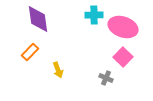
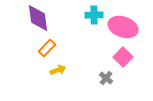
purple diamond: moved 1 px up
orange rectangle: moved 17 px right, 4 px up
yellow arrow: rotated 91 degrees counterclockwise
gray cross: rotated 16 degrees clockwise
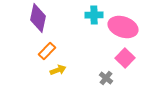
purple diamond: rotated 20 degrees clockwise
orange rectangle: moved 3 px down
pink square: moved 2 px right, 1 px down
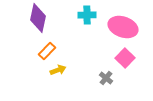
cyan cross: moved 7 px left
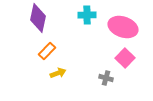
yellow arrow: moved 3 px down
gray cross: rotated 24 degrees counterclockwise
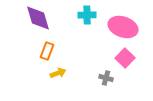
purple diamond: rotated 28 degrees counterclockwise
orange rectangle: rotated 24 degrees counterclockwise
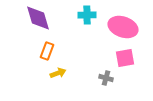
pink square: rotated 36 degrees clockwise
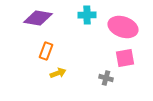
purple diamond: rotated 64 degrees counterclockwise
orange rectangle: moved 1 px left
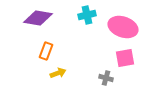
cyan cross: rotated 12 degrees counterclockwise
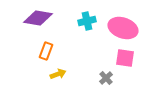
cyan cross: moved 6 px down
pink ellipse: moved 1 px down
pink square: rotated 18 degrees clockwise
yellow arrow: moved 1 px down
gray cross: rotated 32 degrees clockwise
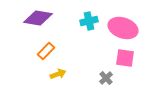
cyan cross: moved 2 px right
orange rectangle: rotated 24 degrees clockwise
